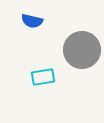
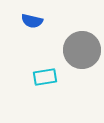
cyan rectangle: moved 2 px right
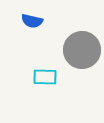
cyan rectangle: rotated 10 degrees clockwise
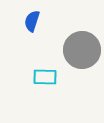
blue semicircle: rotated 95 degrees clockwise
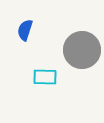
blue semicircle: moved 7 px left, 9 px down
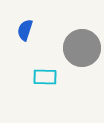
gray circle: moved 2 px up
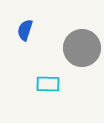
cyan rectangle: moved 3 px right, 7 px down
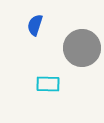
blue semicircle: moved 10 px right, 5 px up
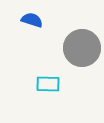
blue semicircle: moved 3 px left, 5 px up; rotated 90 degrees clockwise
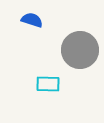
gray circle: moved 2 px left, 2 px down
